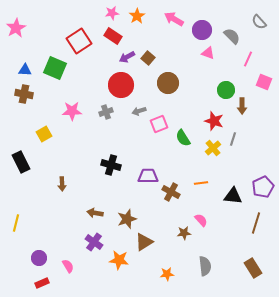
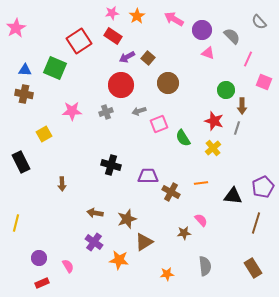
gray line at (233, 139): moved 4 px right, 11 px up
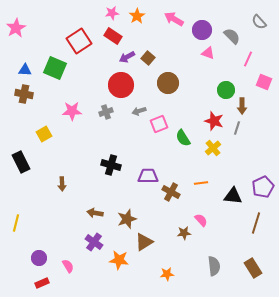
gray semicircle at (205, 266): moved 9 px right
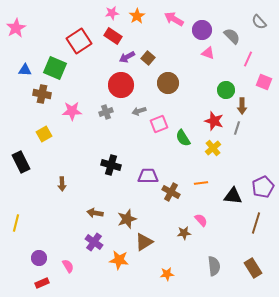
brown cross at (24, 94): moved 18 px right
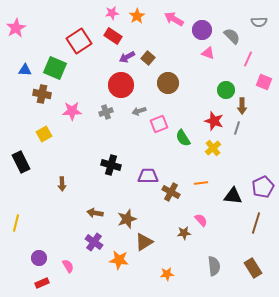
gray semicircle at (259, 22): rotated 49 degrees counterclockwise
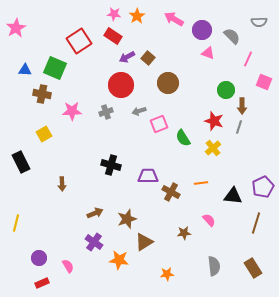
pink star at (112, 13): moved 2 px right, 1 px down; rotated 16 degrees clockwise
gray line at (237, 128): moved 2 px right, 1 px up
brown arrow at (95, 213): rotated 147 degrees clockwise
pink semicircle at (201, 220): moved 8 px right
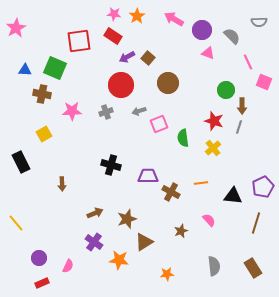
red square at (79, 41): rotated 25 degrees clockwise
pink line at (248, 59): moved 3 px down; rotated 49 degrees counterclockwise
green semicircle at (183, 138): rotated 24 degrees clockwise
yellow line at (16, 223): rotated 54 degrees counterclockwise
brown star at (184, 233): moved 3 px left, 2 px up; rotated 16 degrees counterclockwise
pink semicircle at (68, 266): rotated 56 degrees clockwise
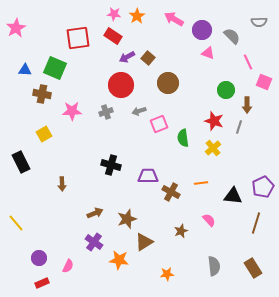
red square at (79, 41): moved 1 px left, 3 px up
brown arrow at (242, 106): moved 5 px right, 1 px up
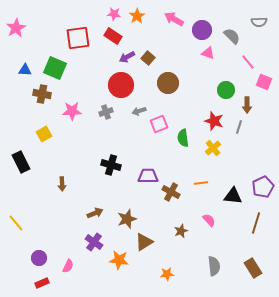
pink line at (248, 62): rotated 14 degrees counterclockwise
